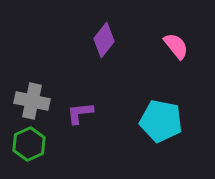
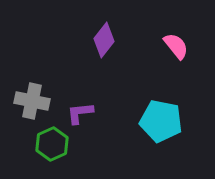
green hexagon: moved 23 px right
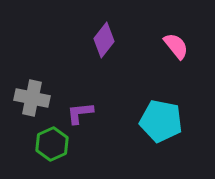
gray cross: moved 3 px up
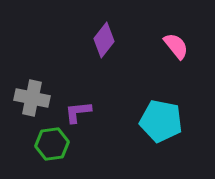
purple L-shape: moved 2 px left, 1 px up
green hexagon: rotated 16 degrees clockwise
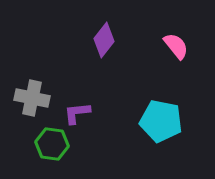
purple L-shape: moved 1 px left, 1 px down
green hexagon: rotated 16 degrees clockwise
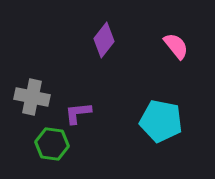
gray cross: moved 1 px up
purple L-shape: moved 1 px right
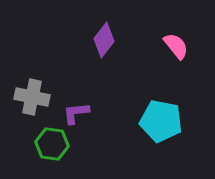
purple L-shape: moved 2 px left
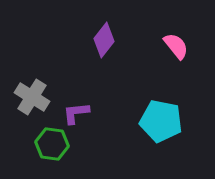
gray cross: rotated 20 degrees clockwise
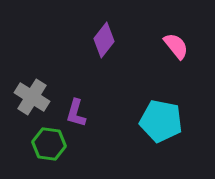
purple L-shape: rotated 68 degrees counterclockwise
green hexagon: moved 3 px left
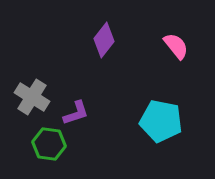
purple L-shape: rotated 124 degrees counterclockwise
